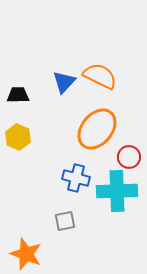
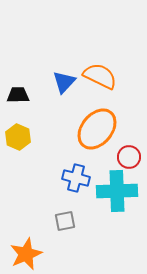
orange star: rotated 28 degrees clockwise
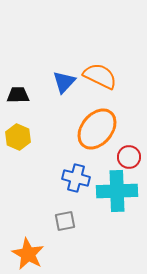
orange star: moved 2 px right; rotated 20 degrees counterclockwise
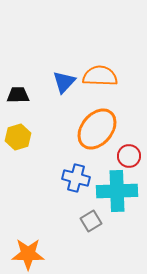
orange semicircle: rotated 24 degrees counterclockwise
yellow hexagon: rotated 20 degrees clockwise
red circle: moved 1 px up
gray square: moved 26 px right; rotated 20 degrees counterclockwise
orange star: rotated 28 degrees counterclockwise
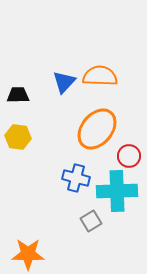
yellow hexagon: rotated 25 degrees clockwise
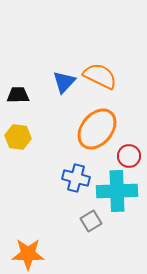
orange semicircle: rotated 24 degrees clockwise
